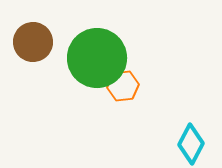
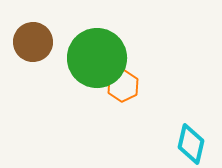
orange hexagon: rotated 20 degrees counterclockwise
cyan diamond: rotated 15 degrees counterclockwise
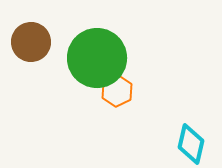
brown circle: moved 2 px left
orange hexagon: moved 6 px left, 5 px down
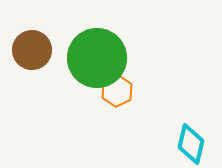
brown circle: moved 1 px right, 8 px down
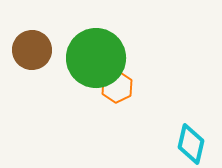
green circle: moved 1 px left
orange hexagon: moved 4 px up
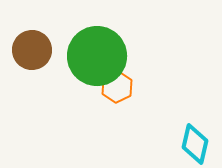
green circle: moved 1 px right, 2 px up
cyan diamond: moved 4 px right
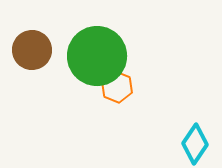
orange hexagon: rotated 12 degrees counterclockwise
cyan diamond: rotated 21 degrees clockwise
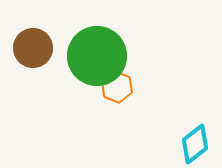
brown circle: moved 1 px right, 2 px up
cyan diamond: rotated 18 degrees clockwise
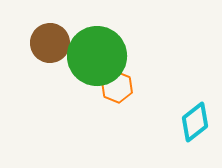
brown circle: moved 17 px right, 5 px up
cyan diamond: moved 22 px up
